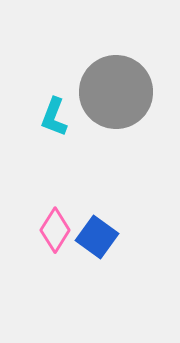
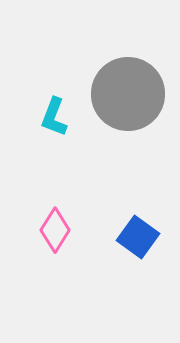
gray circle: moved 12 px right, 2 px down
blue square: moved 41 px right
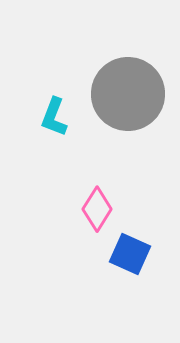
pink diamond: moved 42 px right, 21 px up
blue square: moved 8 px left, 17 px down; rotated 12 degrees counterclockwise
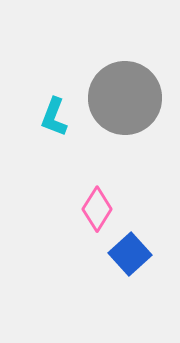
gray circle: moved 3 px left, 4 px down
blue square: rotated 24 degrees clockwise
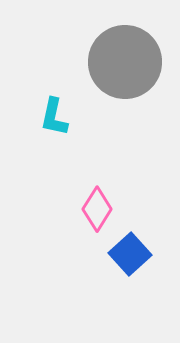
gray circle: moved 36 px up
cyan L-shape: rotated 9 degrees counterclockwise
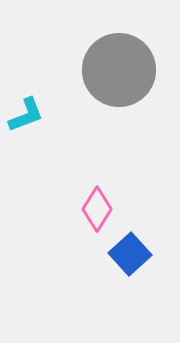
gray circle: moved 6 px left, 8 px down
cyan L-shape: moved 28 px left, 2 px up; rotated 123 degrees counterclockwise
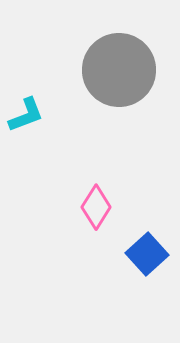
pink diamond: moved 1 px left, 2 px up
blue square: moved 17 px right
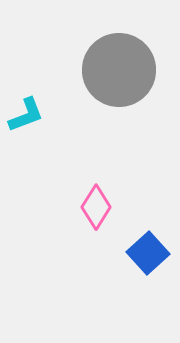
blue square: moved 1 px right, 1 px up
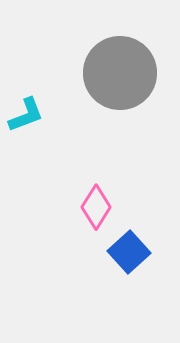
gray circle: moved 1 px right, 3 px down
blue square: moved 19 px left, 1 px up
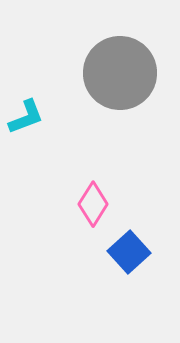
cyan L-shape: moved 2 px down
pink diamond: moved 3 px left, 3 px up
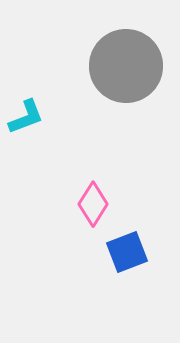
gray circle: moved 6 px right, 7 px up
blue square: moved 2 px left; rotated 21 degrees clockwise
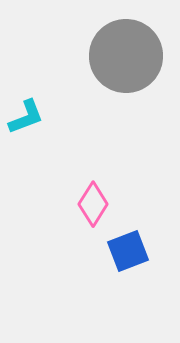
gray circle: moved 10 px up
blue square: moved 1 px right, 1 px up
